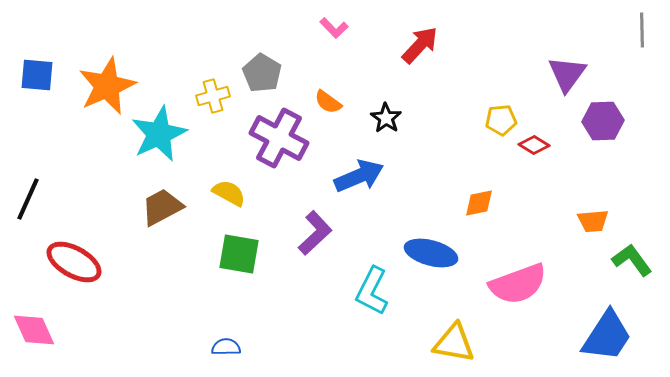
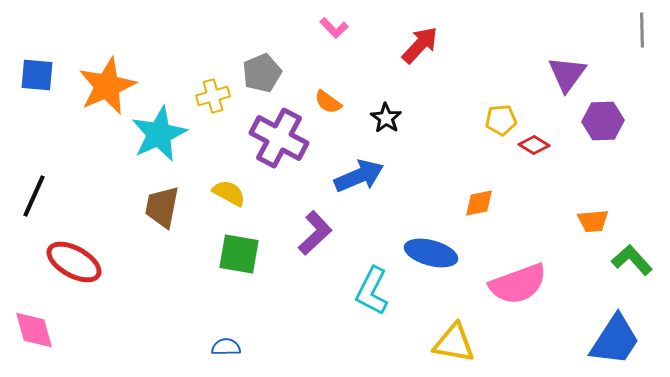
gray pentagon: rotated 18 degrees clockwise
black line: moved 6 px right, 3 px up
brown trapezoid: rotated 51 degrees counterclockwise
green L-shape: rotated 6 degrees counterclockwise
pink diamond: rotated 9 degrees clockwise
blue trapezoid: moved 8 px right, 4 px down
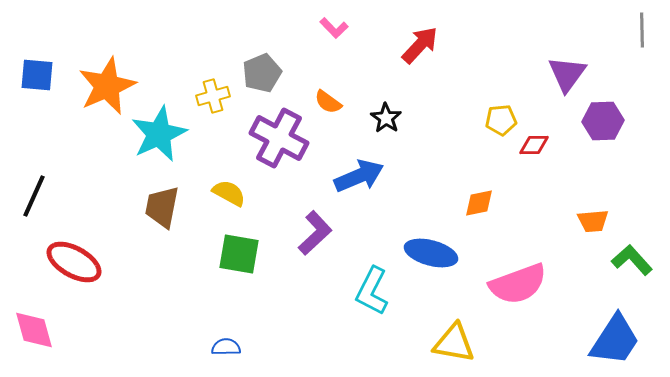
red diamond: rotated 32 degrees counterclockwise
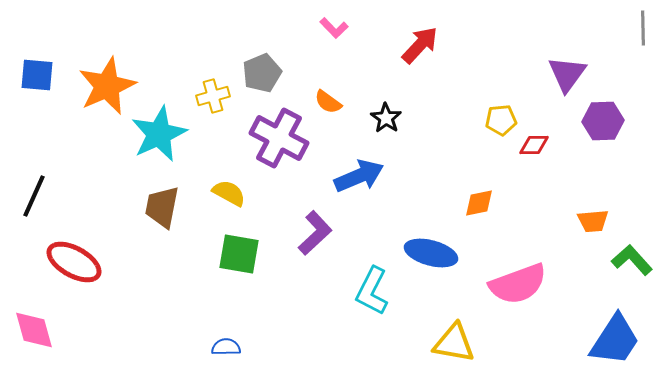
gray line: moved 1 px right, 2 px up
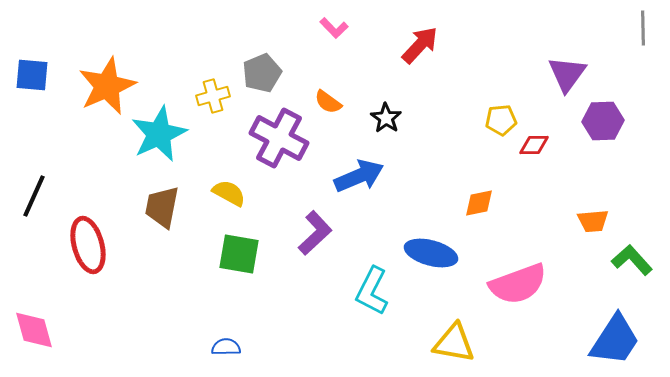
blue square: moved 5 px left
red ellipse: moved 14 px right, 17 px up; rotated 46 degrees clockwise
